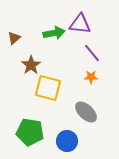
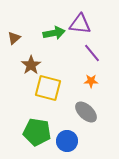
orange star: moved 4 px down
green pentagon: moved 7 px right
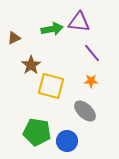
purple triangle: moved 1 px left, 2 px up
green arrow: moved 2 px left, 4 px up
brown triangle: rotated 16 degrees clockwise
yellow square: moved 3 px right, 2 px up
gray ellipse: moved 1 px left, 1 px up
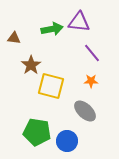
brown triangle: rotated 32 degrees clockwise
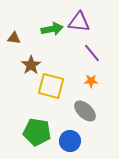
blue circle: moved 3 px right
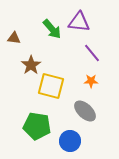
green arrow: rotated 60 degrees clockwise
green pentagon: moved 6 px up
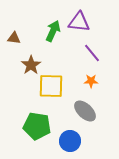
green arrow: moved 1 px right, 2 px down; rotated 115 degrees counterclockwise
yellow square: rotated 12 degrees counterclockwise
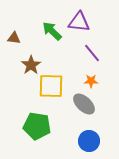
green arrow: moved 1 px left; rotated 70 degrees counterclockwise
gray ellipse: moved 1 px left, 7 px up
blue circle: moved 19 px right
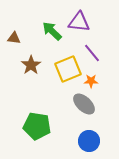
yellow square: moved 17 px right, 17 px up; rotated 24 degrees counterclockwise
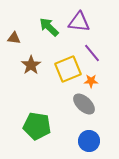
green arrow: moved 3 px left, 4 px up
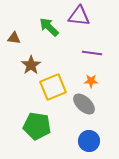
purple triangle: moved 6 px up
purple line: rotated 42 degrees counterclockwise
yellow square: moved 15 px left, 18 px down
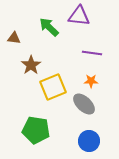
green pentagon: moved 1 px left, 4 px down
